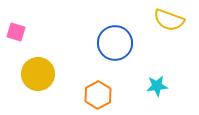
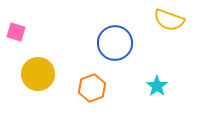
cyan star: rotated 30 degrees counterclockwise
orange hexagon: moved 6 px left, 7 px up; rotated 8 degrees clockwise
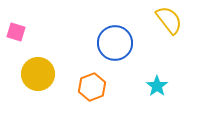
yellow semicircle: rotated 148 degrees counterclockwise
orange hexagon: moved 1 px up
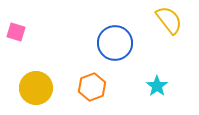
yellow circle: moved 2 px left, 14 px down
